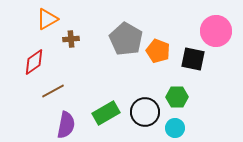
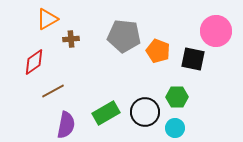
gray pentagon: moved 2 px left, 3 px up; rotated 24 degrees counterclockwise
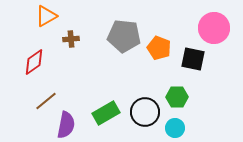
orange triangle: moved 1 px left, 3 px up
pink circle: moved 2 px left, 3 px up
orange pentagon: moved 1 px right, 3 px up
brown line: moved 7 px left, 10 px down; rotated 10 degrees counterclockwise
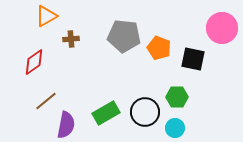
pink circle: moved 8 px right
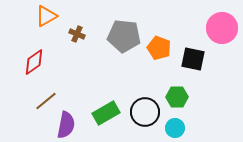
brown cross: moved 6 px right, 5 px up; rotated 28 degrees clockwise
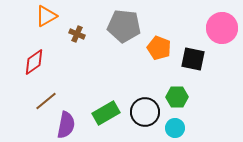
gray pentagon: moved 10 px up
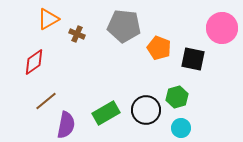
orange triangle: moved 2 px right, 3 px down
green hexagon: rotated 15 degrees counterclockwise
black circle: moved 1 px right, 2 px up
cyan circle: moved 6 px right
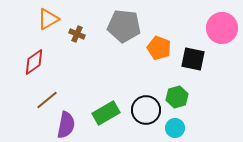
brown line: moved 1 px right, 1 px up
cyan circle: moved 6 px left
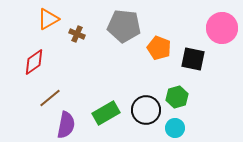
brown line: moved 3 px right, 2 px up
